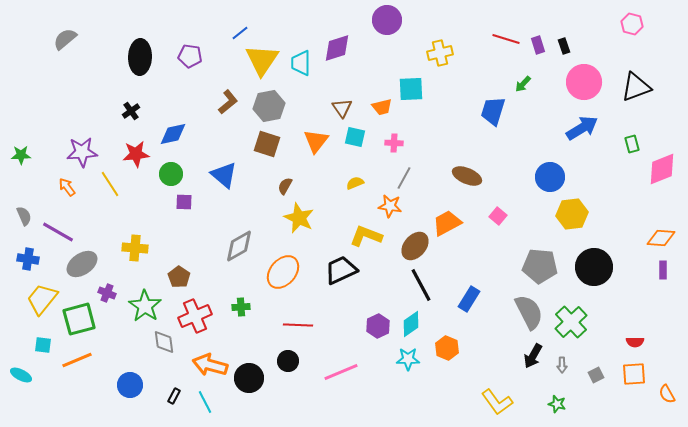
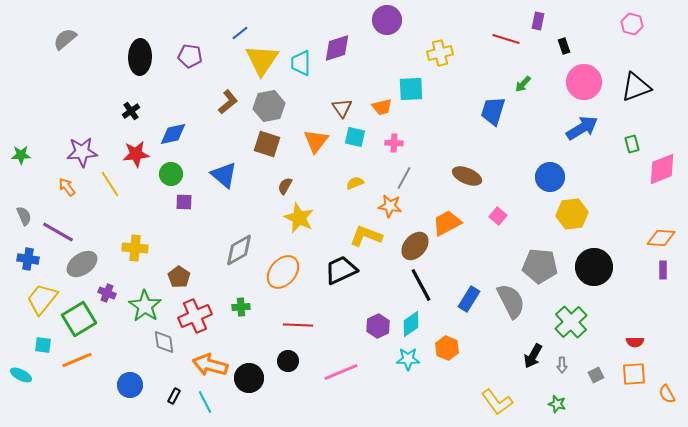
purple rectangle at (538, 45): moved 24 px up; rotated 30 degrees clockwise
gray diamond at (239, 246): moved 4 px down
gray semicircle at (529, 312): moved 18 px left, 11 px up
green square at (79, 319): rotated 16 degrees counterclockwise
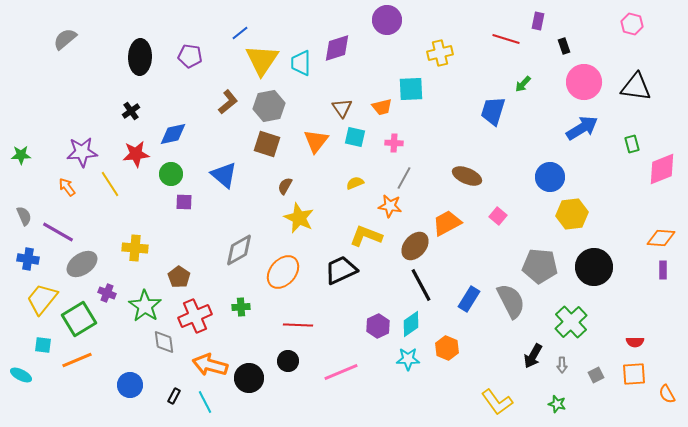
black triangle at (636, 87): rotated 28 degrees clockwise
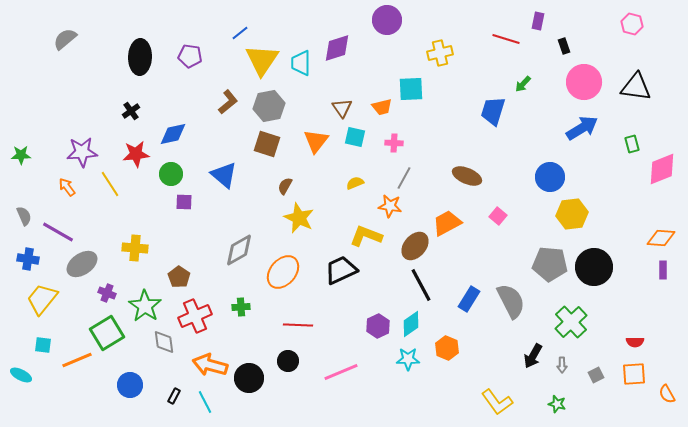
gray pentagon at (540, 266): moved 10 px right, 2 px up
green square at (79, 319): moved 28 px right, 14 px down
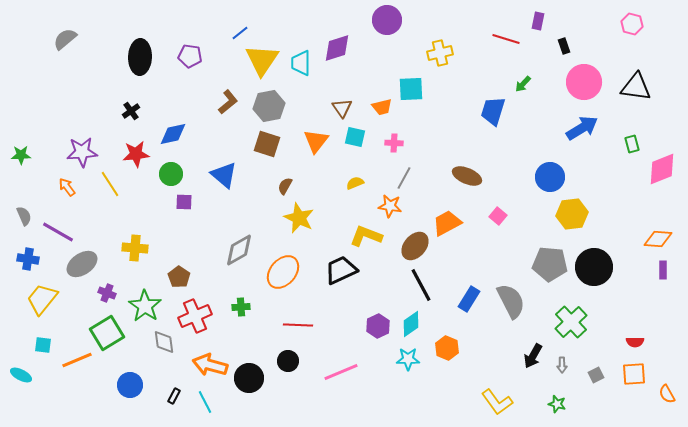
orange diamond at (661, 238): moved 3 px left, 1 px down
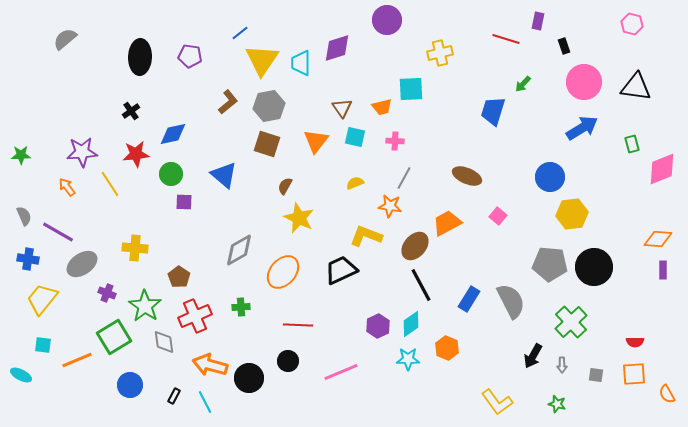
pink cross at (394, 143): moved 1 px right, 2 px up
green square at (107, 333): moved 7 px right, 4 px down
gray square at (596, 375): rotated 35 degrees clockwise
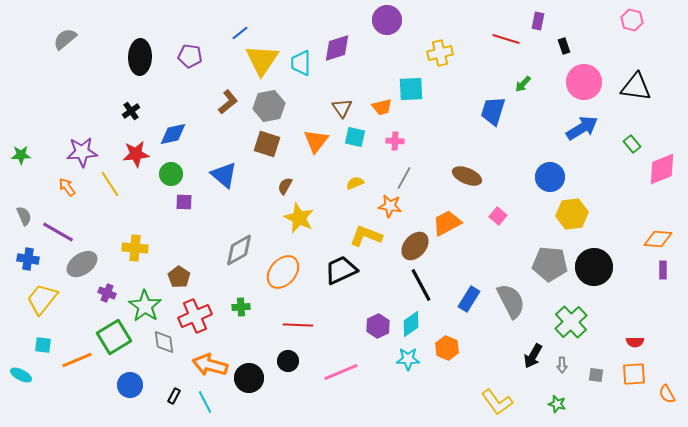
pink hexagon at (632, 24): moved 4 px up
green rectangle at (632, 144): rotated 24 degrees counterclockwise
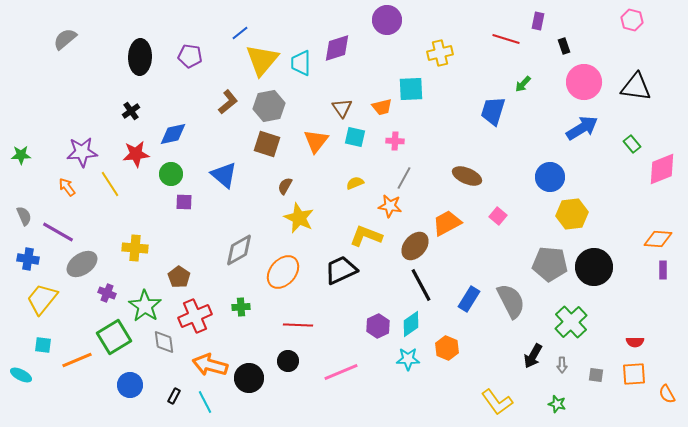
yellow triangle at (262, 60): rotated 6 degrees clockwise
